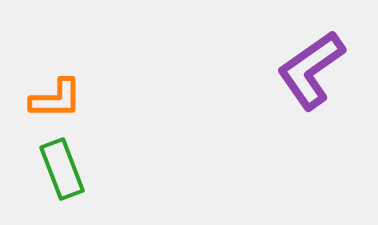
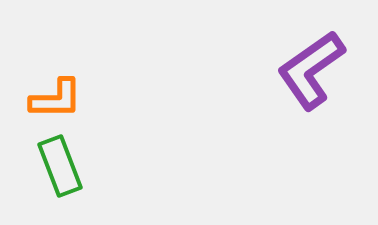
green rectangle: moved 2 px left, 3 px up
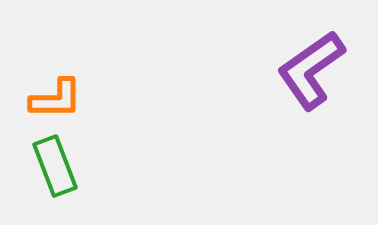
green rectangle: moved 5 px left
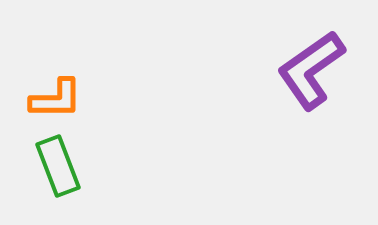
green rectangle: moved 3 px right
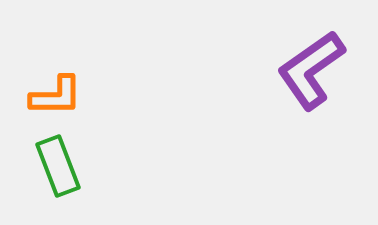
orange L-shape: moved 3 px up
